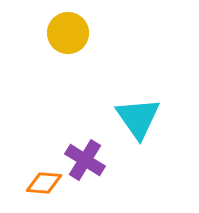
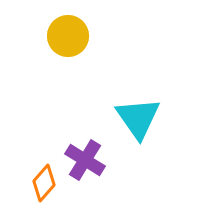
yellow circle: moved 3 px down
orange diamond: rotated 54 degrees counterclockwise
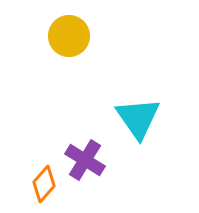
yellow circle: moved 1 px right
orange diamond: moved 1 px down
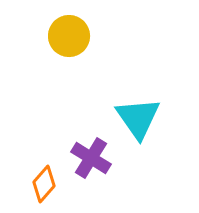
purple cross: moved 6 px right, 2 px up
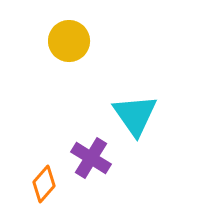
yellow circle: moved 5 px down
cyan triangle: moved 3 px left, 3 px up
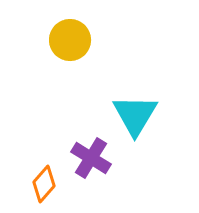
yellow circle: moved 1 px right, 1 px up
cyan triangle: rotated 6 degrees clockwise
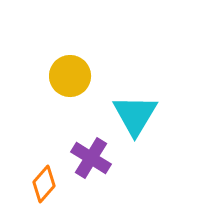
yellow circle: moved 36 px down
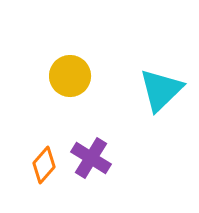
cyan triangle: moved 26 px right, 25 px up; rotated 15 degrees clockwise
orange diamond: moved 19 px up
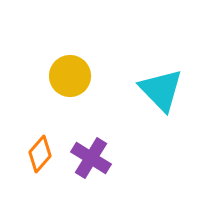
cyan triangle: rotated 30 degrees counterclockwise
orange diamond: moved 4 px left, 11 px up
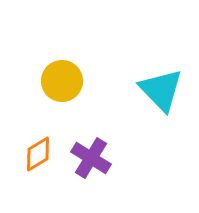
yellow circle: moved 8 px left, 5 px down
orange diamond: moved 2 px left; rotated 18 degrees clockwise
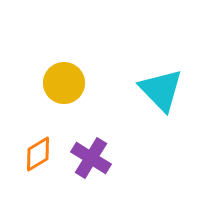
yellow circle: moved 2 px right, 2 px down
